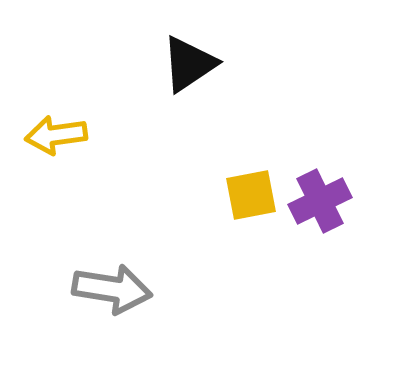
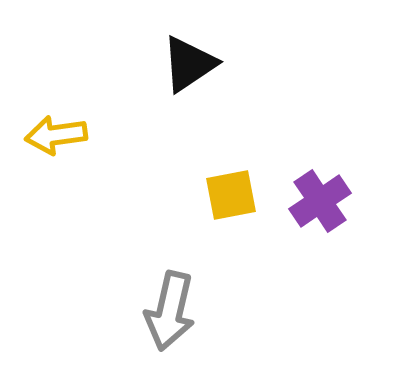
yellow square: moved 20 px left
purple cross: rotated 8 degrees counterclockwise
gray arrow: moved 58 px right, 22 px down; rotated 94 degrees clockwise
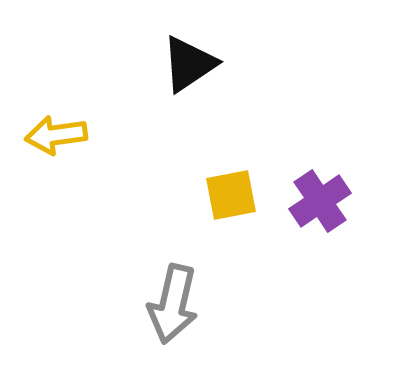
gray arrow: moved 3 px right, 7 px up
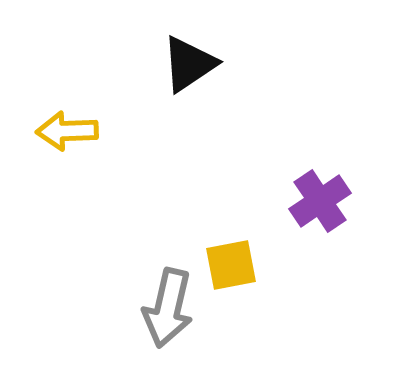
yellow arrow: moved 11 px right, 4 px up; rotated 6 degrees clockwise
yellow square: moved 70 px down
gray arrow: moved 5 px left, 4 px down
